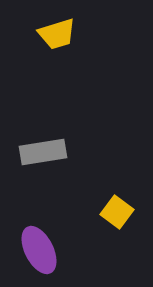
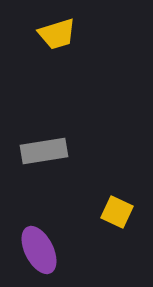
gray rectangle: moved 1 px right, 1 px up
yellow square: rotated 12 degrees counterclockwise
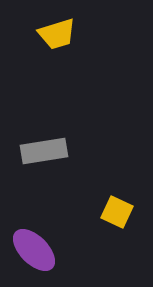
purple ellipse: moved 5 px left; rotated 18 degrees counterclockwise
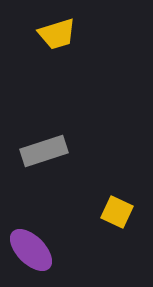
gray rectangle: rotated 9 degrees counterclockwise
purple ellipse: moved 3 px left
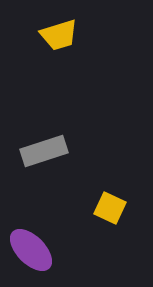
yellow trapezoid: moved 2 px right, 1 px down
yellow square: moved 7 px left, 4 px up
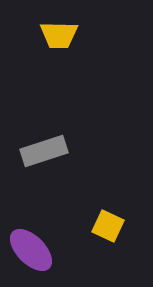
yellow trapezoid: rotated 18 degrees clockwise
yellow square: moved 2 px left, 18 px down
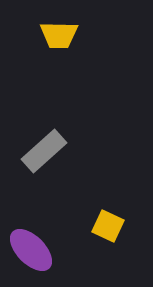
gray rectangle: rotated 24 degrees counterclockwise
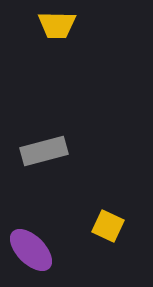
yellow trapezoid: moved 2 px left, 10 px up
gray rectangle: rotated 27 degrees clockwise
